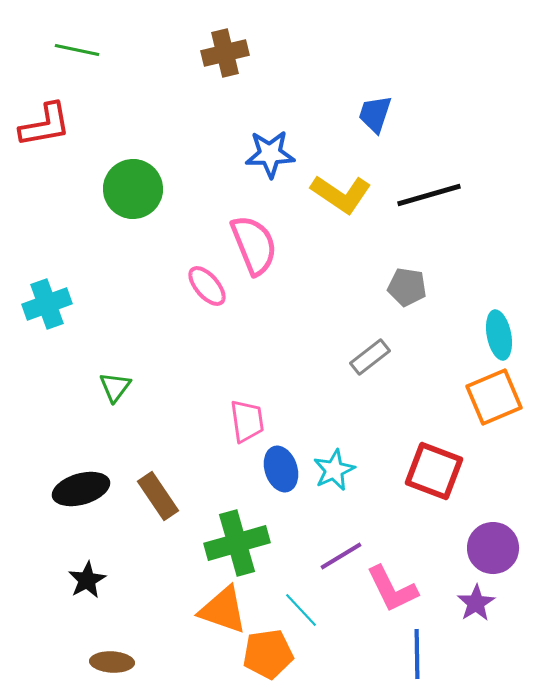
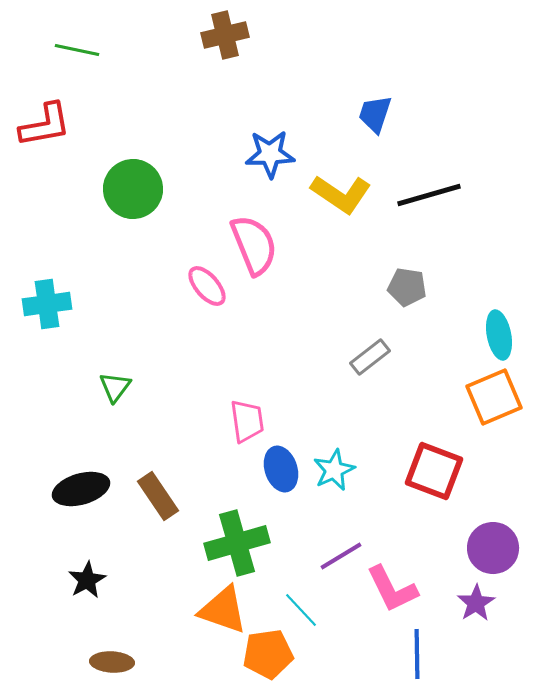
brown cross: moved 18 px up
cyan cross: rotated 12 degrees clockwise
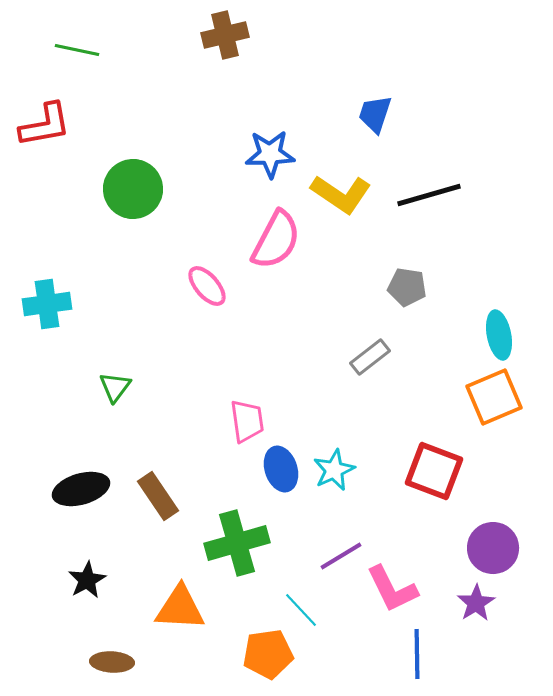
pink semicircle: moved 22 px right, 5 px up; rotated 50 degrees clockwise
orange triangle: moved 43 px left, 2 px up; rotated 16 degrees counterclockwise
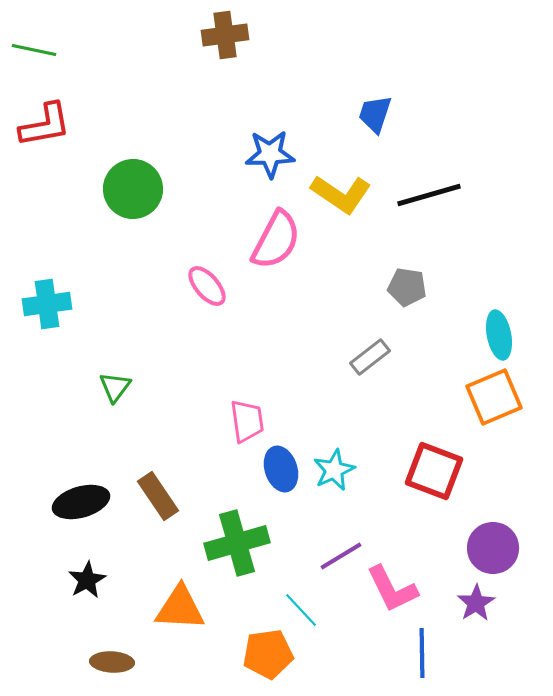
brown cross: rotated 6 degrees clockwise
green line: moved 43 px left
black ellipse: moved 13 px down
blue line: moved 5 px right, 1 px up
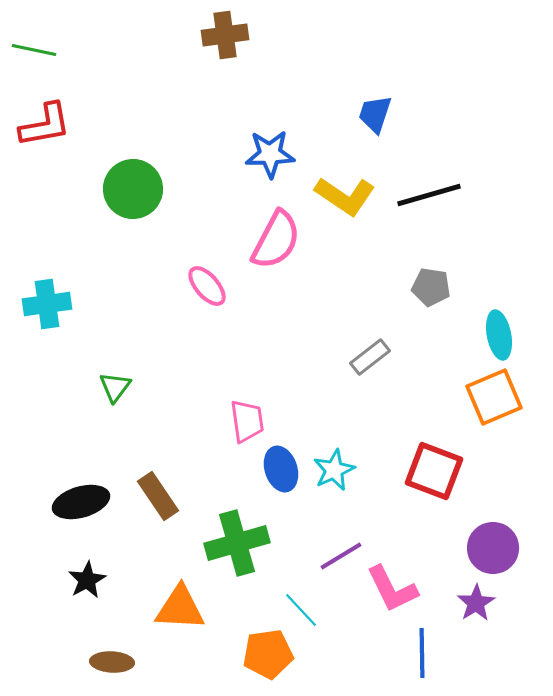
yellow L-shape: moved 4 px right, 2 px down
gray pentagon: moved 24 px right
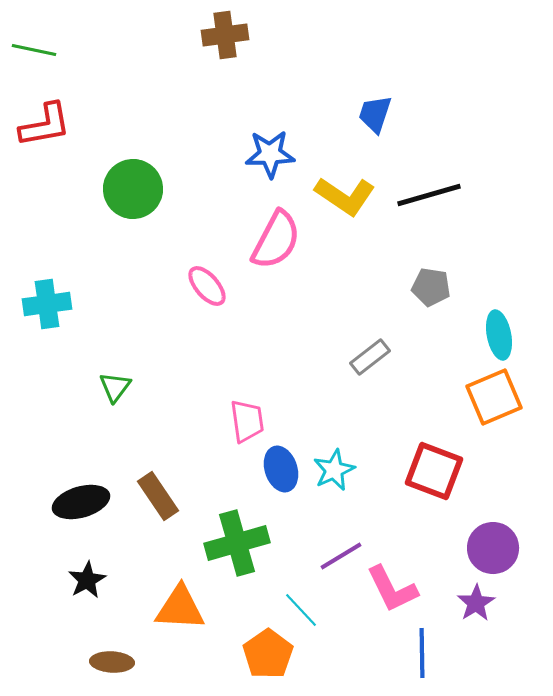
orange pentagon: rotated 27 degrees counterclockwise
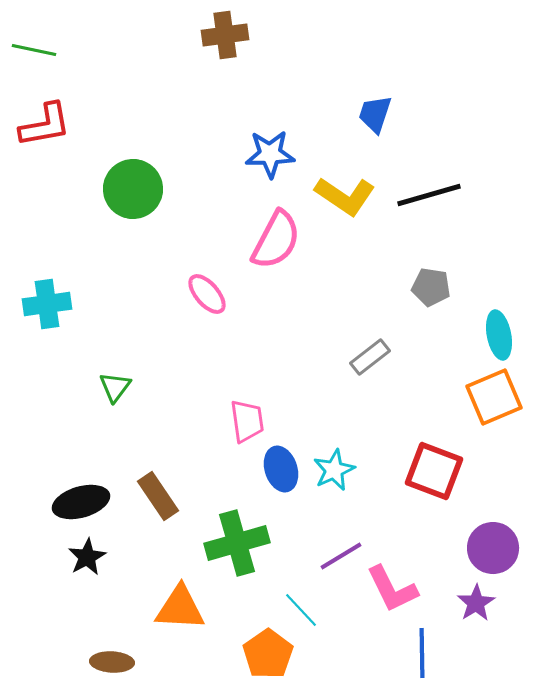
pink ellipse: moved 8 px down
black star: moved 23 px up
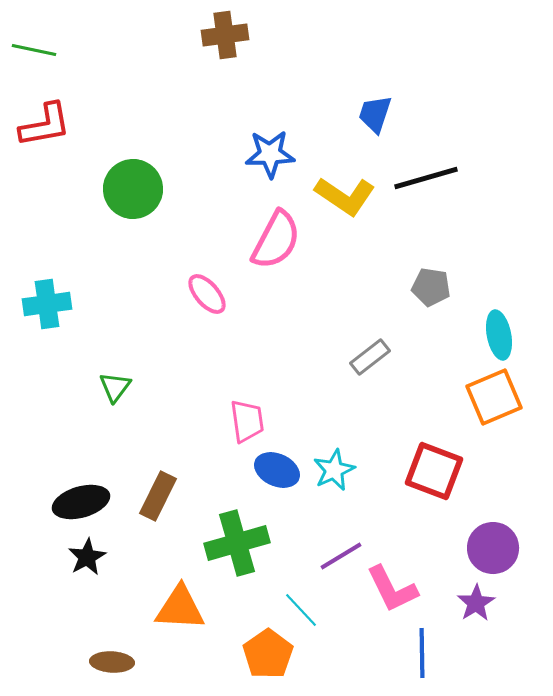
black line: moved 3 px left, 17 px up
blue ellipse: moved 4 px left, 1 px down; rotated 48 degrees counterclockwise
brown rectangle: rotated 60 degrees clockwise
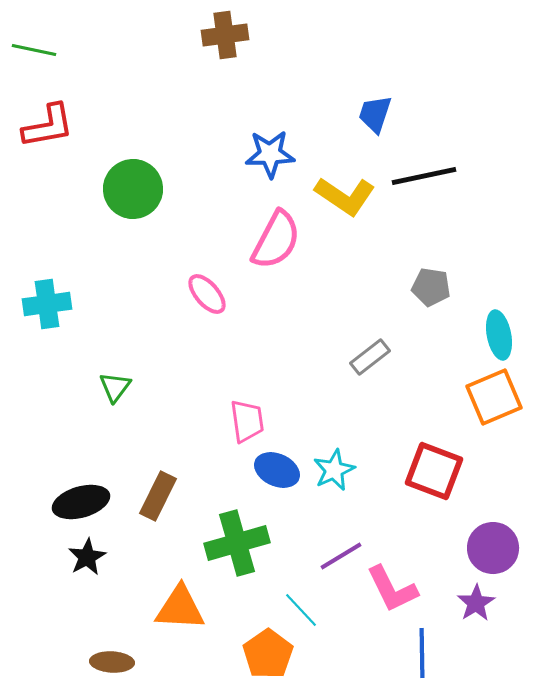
red L-shape: moved 3 px right, 1 px down
black line: moved 2 px left, 2 px up; rotated 4 degrees clockwise
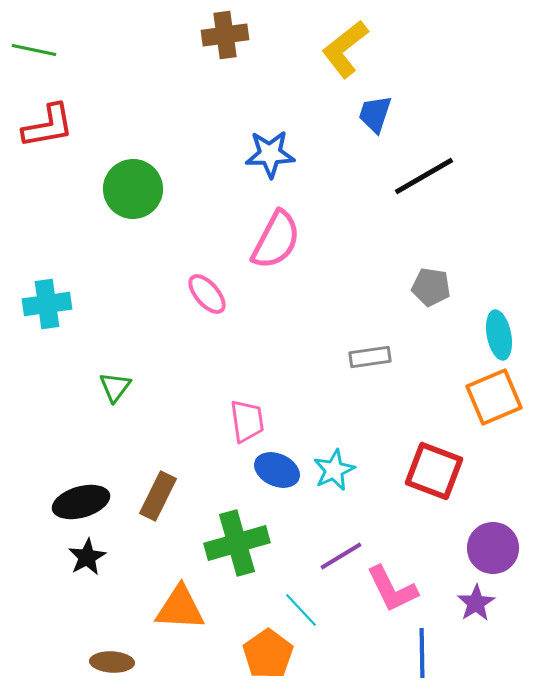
black line: rotated 18 degrees counterclockwise
yellow L-shape: moved 147 px up; rotated 108 degrees clockwise
gray rectangle: rotated 30 degrees clockwise
